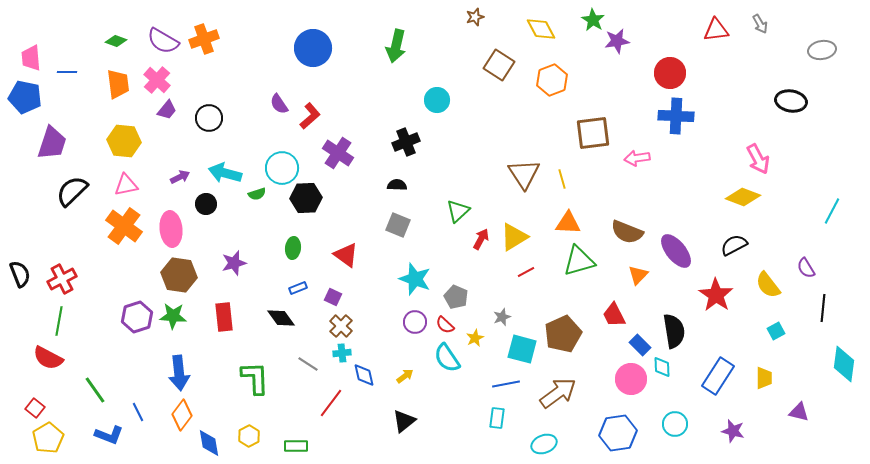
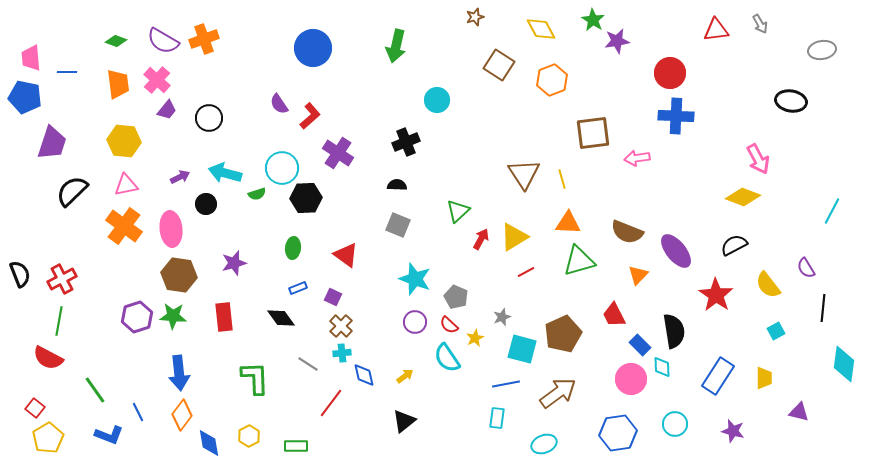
red semicircle at (445, 325): moved 4 px right
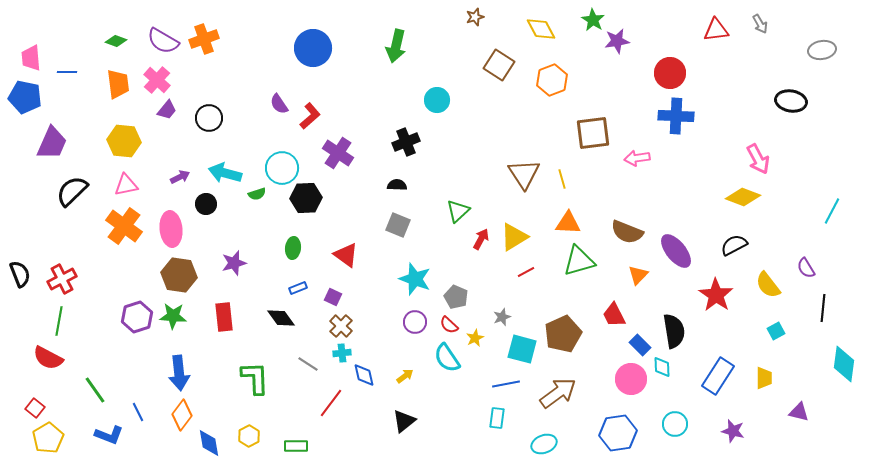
purple trapezoid at (52, 143): rotated 6 degrees clockwise
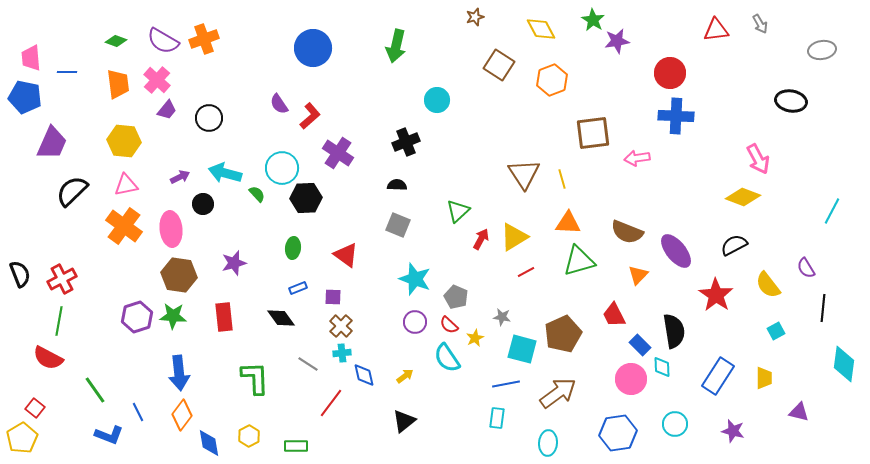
green semicircle at (257, 194): rotated 114 degrees counterclockwise
black circle at (206, 204): moved 3 px left
purple square at (333, 297): rotated 24 degrees counterclockwise
gray star at (502, 317): rotated 30 degrees clockwise
yellow pentagon at (48, 438): moved 26 px left
cyan ellipse at (544, 444): moved 4 px right, 1 px up; rotated 65 degrees counterclockwise
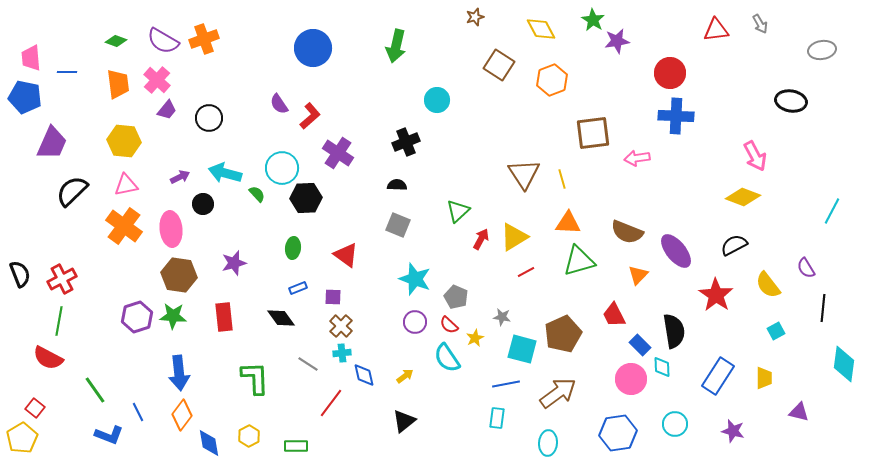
pink arrow at (758, 159): moved 3 px left, 3 px up
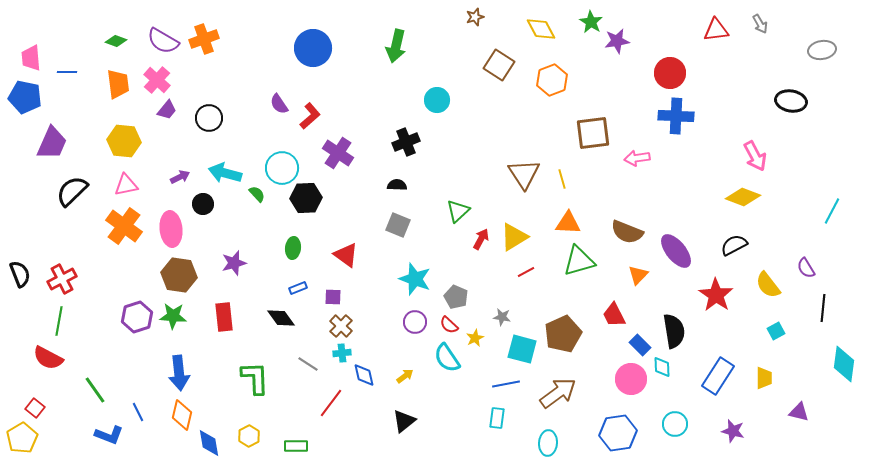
green star at (593, 20): moved 2 px left, 2 px down
orange diamond at (182, 415): rotated 24 degrees counterclockwise
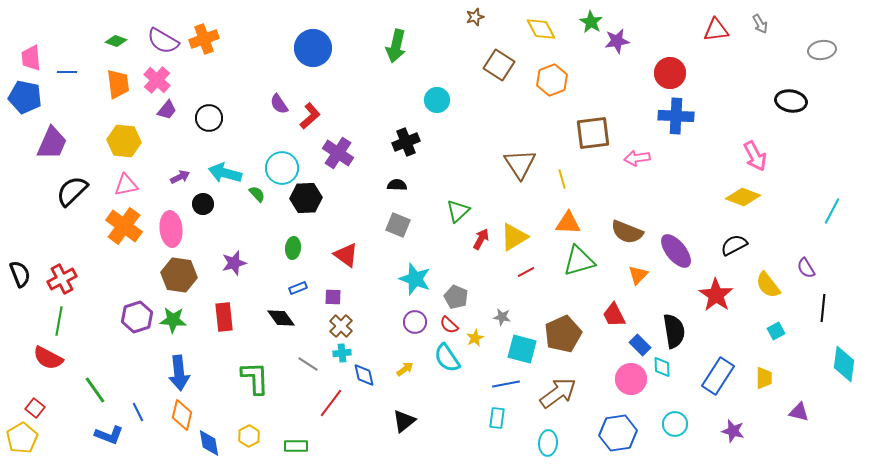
brown triangle at (524, 174): moved 4 px left, 10 px up
green star at (173, 316): moved 4 px down
yellow arrow at (405, 376): moved 7 px up
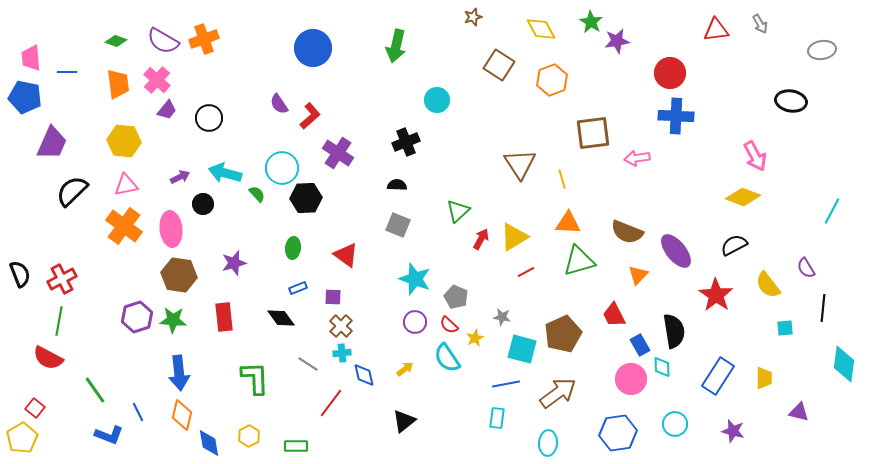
brown star at (475, 17): moved 2 px left
cyan square at (776, 331): moved 9 px right, 3 px up; rotated 24 degrees clockwise
blue rectangle at (640, 345): rotated 15 degrees clockwise
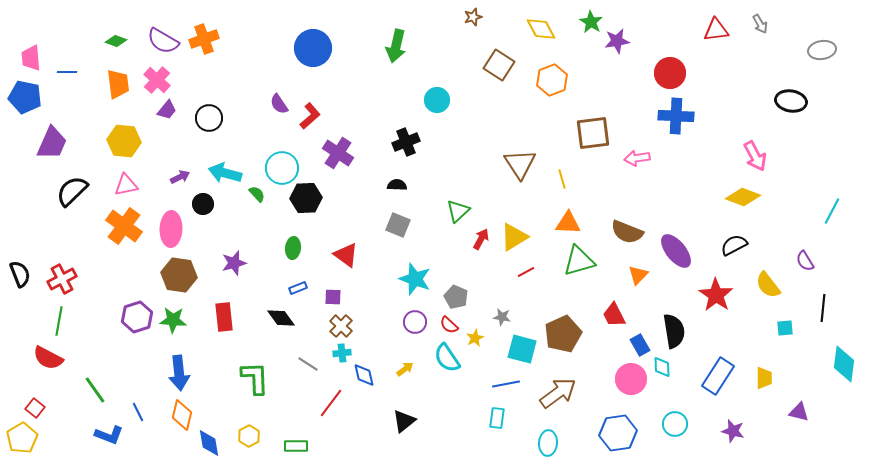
pink ellipse at (171, 229): rotated 8 degrees clockwise
purple semicircle at (806, 268): moved 1 px left, 7 px up
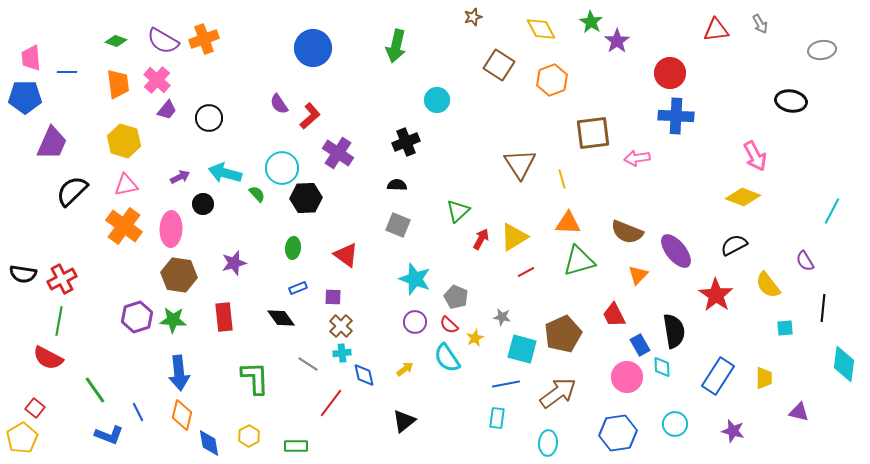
purple star at (617, 41): rotated 25 degrees counterclockwise
blue pentagon at (25, 97): rotated 12 degrees counterclockwise
yellow hexagon at (124, 141): rotated 12 degrees clockwise
black semicircle at (20, 274): moved 3 px right; rotated 120 degrees clockwise
pink circle at (631, 379): moved 4 px left, 2 px up
